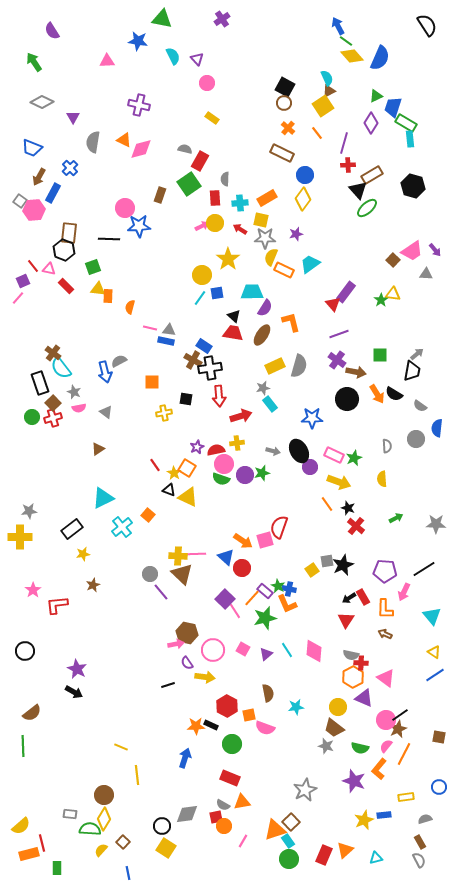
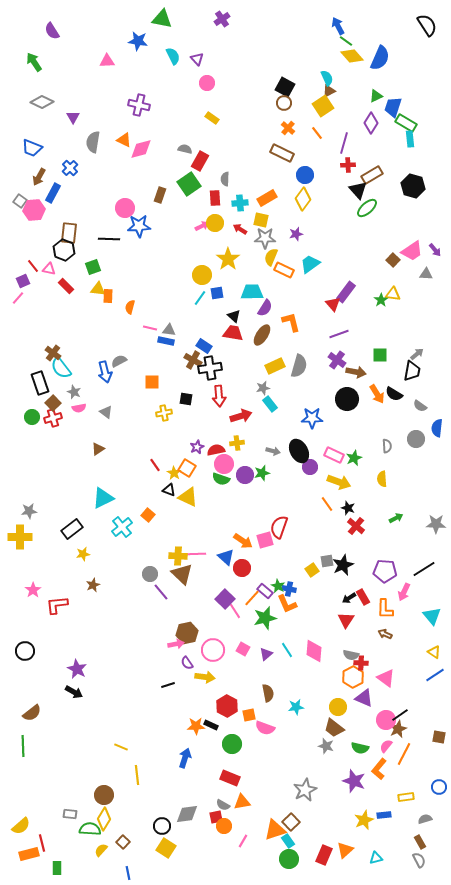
brown hexagon at (187, 633): rotated 25 degrees counterclockwise
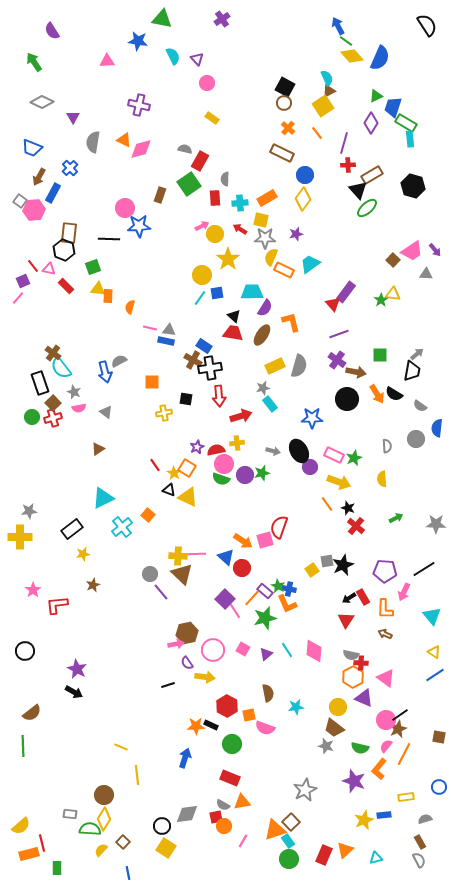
yellow circle at (215, 223): moved 11 px down
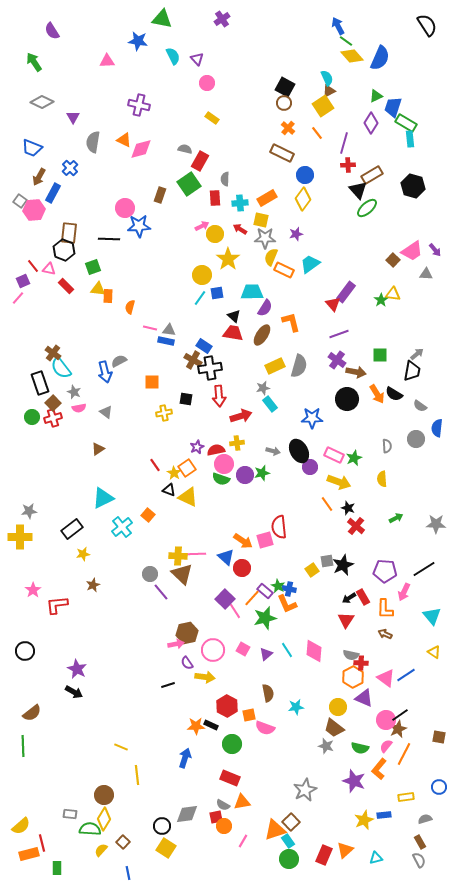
orange square at (187, 468): rotated 24 degrees clockwise
red semicircle at (279, 527): rotated 25 degrees counterclockwise
blue line at (435, 675): moved 29 px left
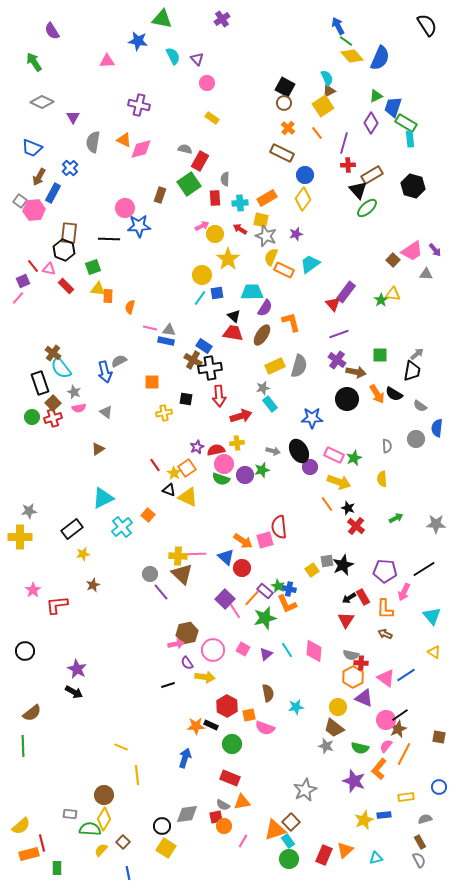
gray star at (265, 238): moved 1 px right, 2 px up; rotated 20 degrees clockwise
green star at (262, 473): moved 3 px up
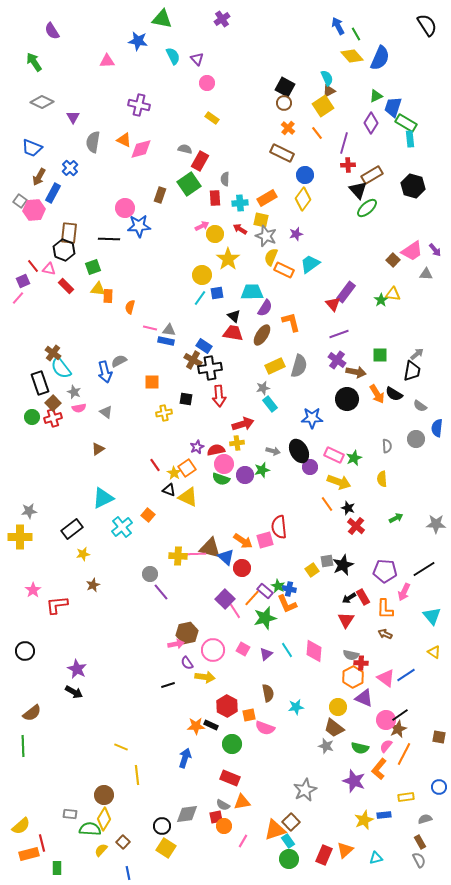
green line at (346, 41): moved 10 px right, 7 px up; rotated 24 degrees clockwise
red arrow at (241, 416): moved 2 px right, 8 px down
brown triangle at (182, 574): moved 28 px right, 26 px up; rotated 30 degrees counterclockwise
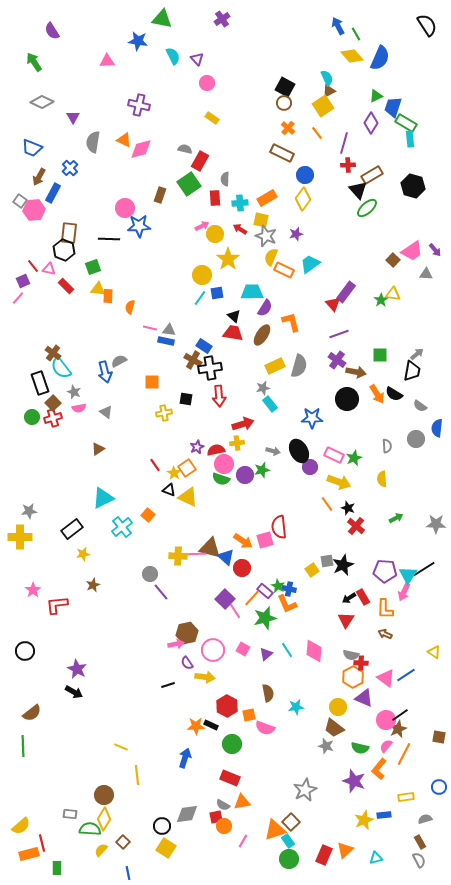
cyan triangle at (432, 616): moved 24 px left, 41 px up; rotated 12 degrees clockwise
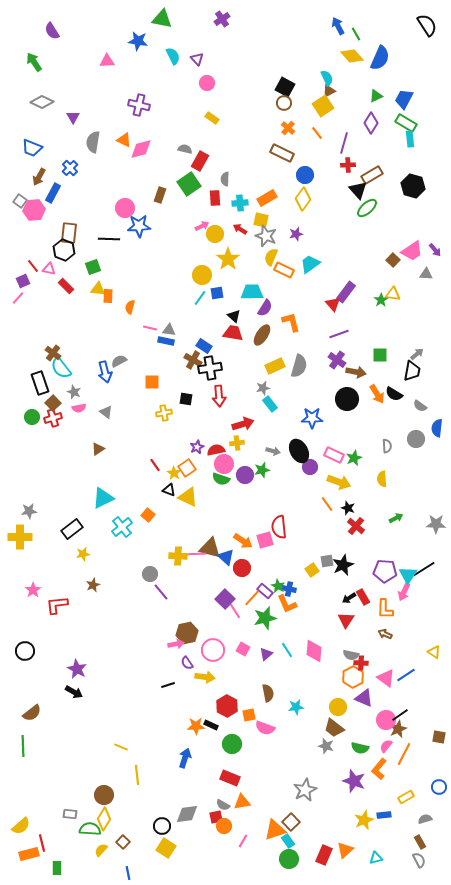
blue trapezoid at (393, 107): moved 11 px right, 8 px up; rotated 10 degrees clockwise
yellow rectangle at (406, 797): rotated 21 degrees counterclockwise
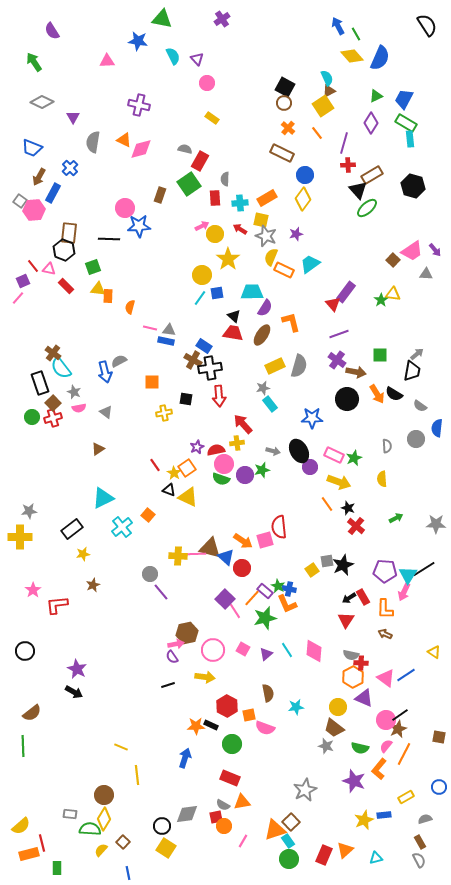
red arrow at (243, 424): rotated 115 degrees counterclockwise
purple semicircle at (187, 663): moved 15 px left, 6 px up
